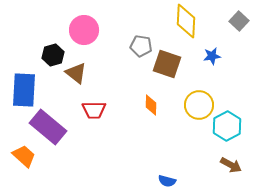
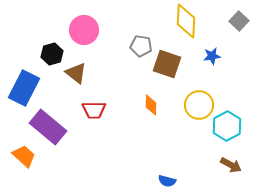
black hexagon: moved 1 px left, 1 px up
blue rectangle: moved 2 px up; rotated 24 degrees clockwise
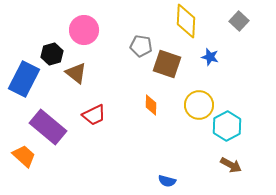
blue star: moved 2 px left, 1 px down; rotated 24 degrees clockwise
blue rectangle: moved 9 px up
red trapezoid: moved 5 px down; rotated 25 degrees counterclockwise
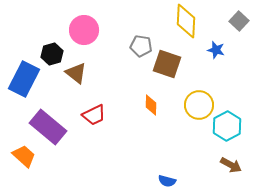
blue star: moved 6 px right, 7 px up
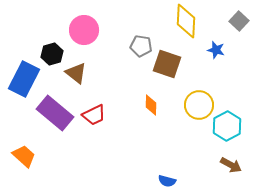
purple rectangle: moved 7 px right, 14 px up
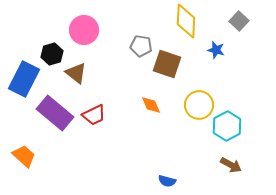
orange diamond: rotated 25 degrees counterclockwise
